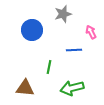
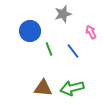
blue circle: moved 2 px left, 1 px down
blue line: moved 1 px left, 1 px down; rotated 56 degrees clockwise
green line: moved 18 px up; rotated 32 degrees counterclockwise
brown triangle: moved 18 px right
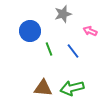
pink arrow: moved 1 px left, 1 px up; rotated 40 degrees counterclockwise
